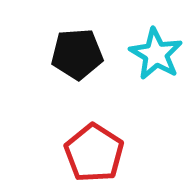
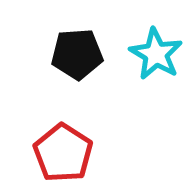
red pentagon: moved 31 px left
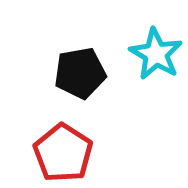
black pentagon: moved 3 px right, 19 px down; rotated 6 degrees counterclockwise
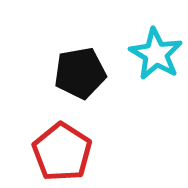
red pentagon: moved 1 px left, 1 px up
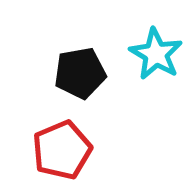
red pentagon: moved 2 px up; rotated 16 degrees clockwise
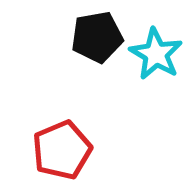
black pentagon: moved 17 px right, 36 px up
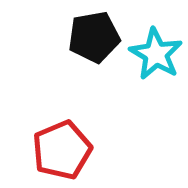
black pentagon: moved 3 px left
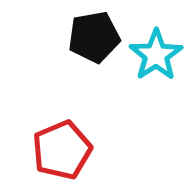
cyan star: moved 1 px down; rotated 8 degrees clockwise
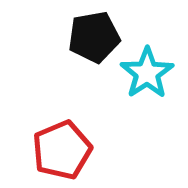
cyan star: moved 9 px left, 18 px down
